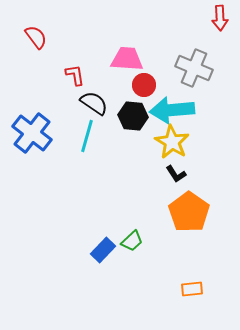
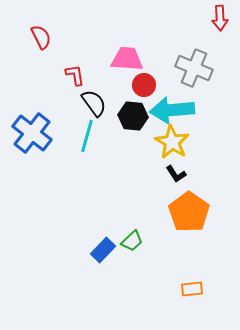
red semicircle: moved 5 px right; rotated 10 degrees clockwise
black semicircle: rotated 20 degrees clockwise
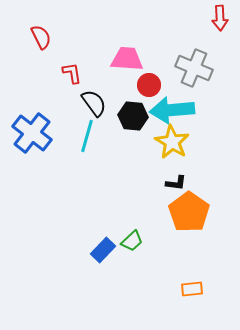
red L-shape: moved 3 px left, 2 px up
red circle: moved 5 px right
black L-shape: moved 9 px down; rotated 50 degrees counterclockwise
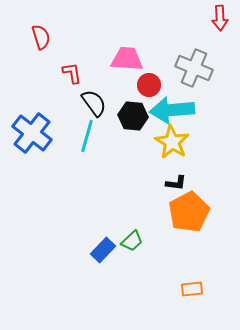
red semicircle: rotated 10 degrees clockwise
orange pentagon: rotated 9 degrees clockwise
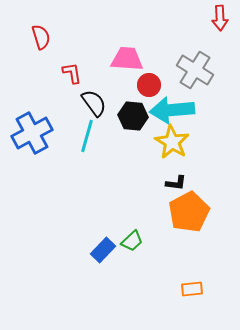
gray cross: moved 1 px right, 2 px down; rotated 9 degrees clockwise
blue cross: rotated 24 degrees clockwise
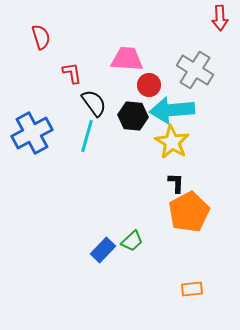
black L-shape: rotated 95 degrees counterclockwise
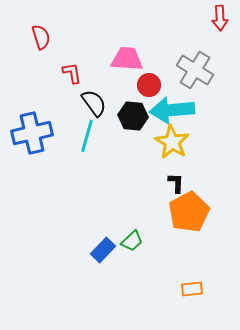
blue cross: rotated 15 degrees clockwise
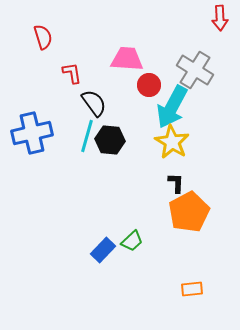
red semicircle: moved 2 px right
cyan arrow: moved 3 px up; rotated 57 degrees counterclockwise
black hexagon: moved 23 px left, 24 px down
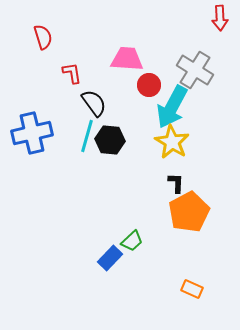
blue rectangle: moved 7 px right, 8 px down
orange rectangle: rotated 30 degrees clockwise
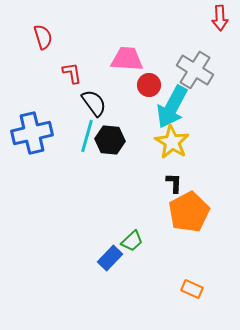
black L-shape: moved 2 px left
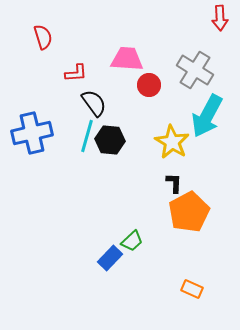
red L-shape: moved 4 px right; rotated 95 degrees clockwise
cyan arrow: moved 35 px right, 9 px down
